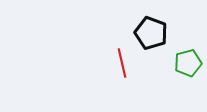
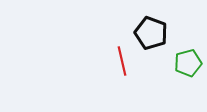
red line: moved 2 px up
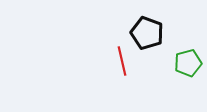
black pentagon: moved 4 px left
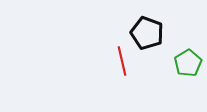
green pentagon: rotated 16 degrees counterclockwise
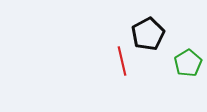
black pentagon: moved 1 px right, 1 px down; rotated 24 degrees clockwise
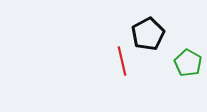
green pentagon: rotated 12 degrees counterclockwise
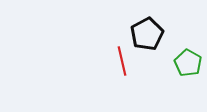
black pentagon: moved 1 px left
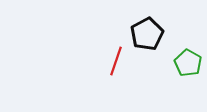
red line: moved 6 px left; rotated 32 degrees clockwise
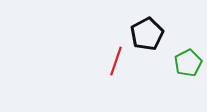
green pentagon: rotated 16 degrees clockwise
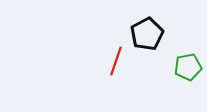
green pentagon: moved 4 px down; rotated 16 degrees clockwise
